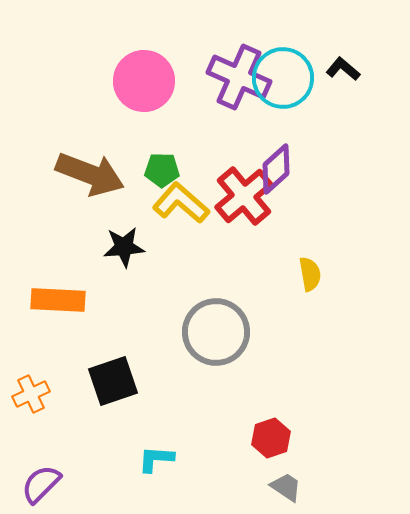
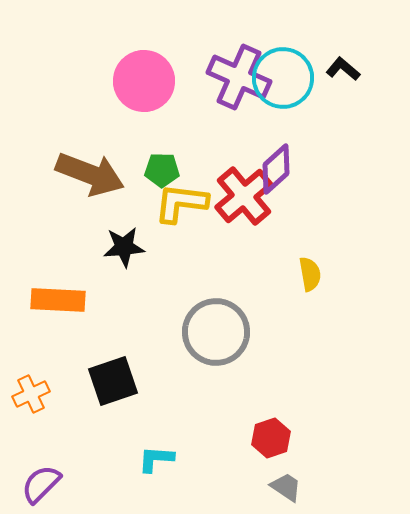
yellow L-shape: rotated 34 degrees counterclockwise
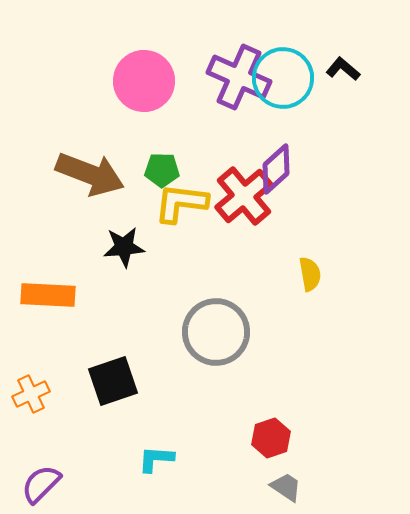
orange rectangle: moved 10 px left, 5 px up
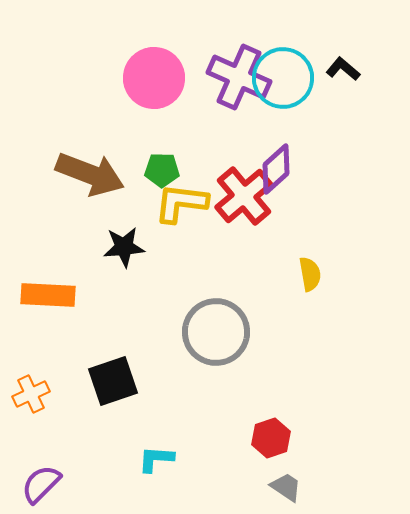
pink circle: moved 10 px right, 3 px up
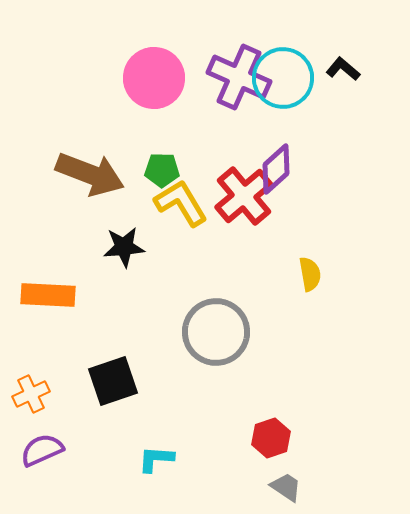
yellow L-shape: rotated 52 degrees clockwise
purple semicircle: moved 1 px right, 34 px up; rotated 21 degrees clockwise
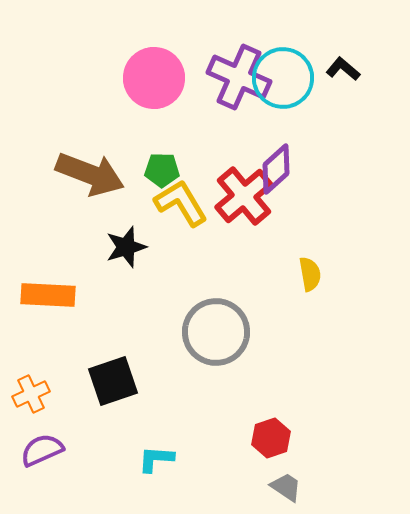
black star: moved 2 px right; rotated 12 degrees counterclockwise
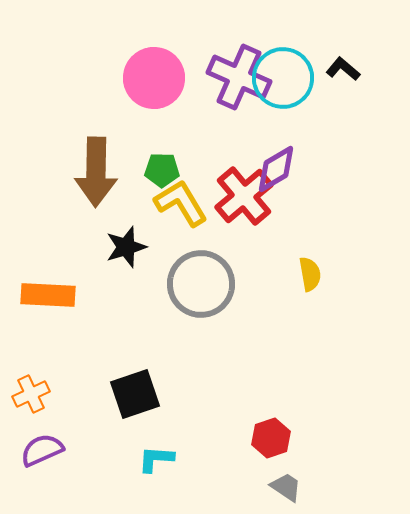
purple diamond: rotated 12 degrees clockwise
brown arrow: moved 6 px right, 2 px up; rotated 70 degrees clockwise
gray circle: moved 15 px left, 48 px up
black square: moved 22 px right, 13 px down
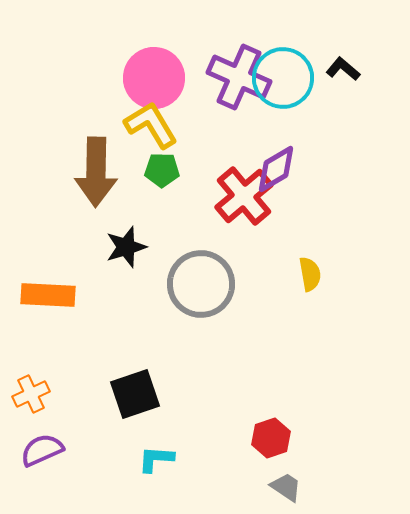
yellow L-shape: moved 30 px left, 78 px up
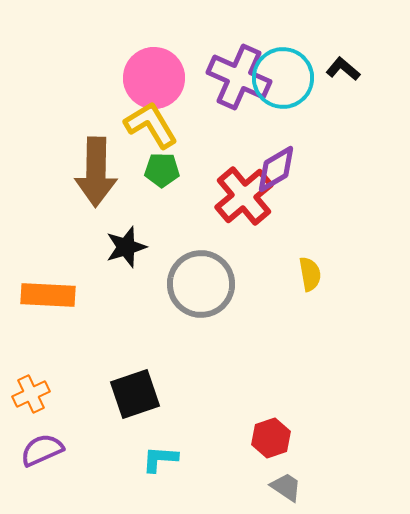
cyan L-shape: moved 4 px right
